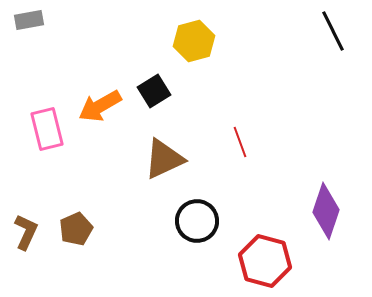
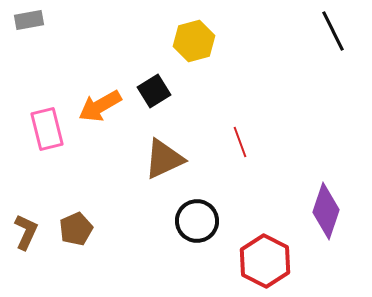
red hexagon: rotated 12 degrees clockwise
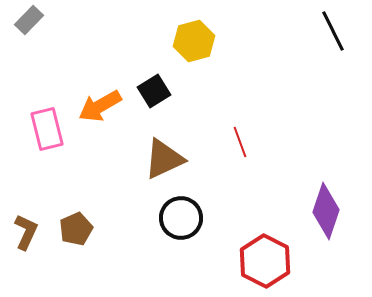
gray rectangle: rotated 36 degrees counterclockwise
black circle: moved 16 px left, 3 px up
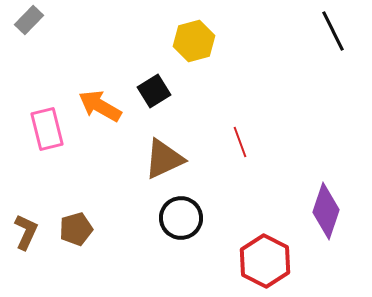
orange arrow: rotated 60 degrees clockwise
brown pentagon: rotated 8 degrees clockwise
